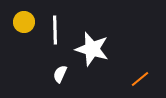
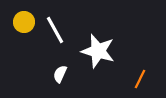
white line: rotated 28 degrees counterclockwise
white star: moved 6 px right, 2 px down
orange line: rotated 24 degrees counterclockwise
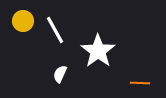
yellow circle: moved 1 px left, 1 px up
white star: rotated 20 degrees clockwise
orange line: moved 4 px down; rotated 66 degrees clockwise
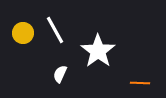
yellow circle: moved 12 px down
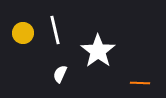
white line: rotated 16 degrees clockwise
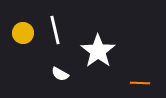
white semicircle: rotated 84 degrees counterclockwise
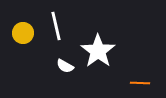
white line: moved 1 px right, 4 px up
white semicircle: moved 5 px right, 8 px up
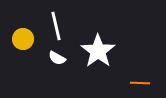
yellow circle: moved 6 px down
white semicircle: moved 8 px left, 8 px up
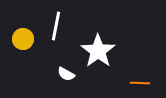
white line: rotated 24 degrees clockwise
white semicircle: moved 9 px right, 16 px down
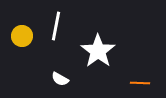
yellow circle: moved 1 px left, 3 px up
white semicircle: moved 6 px left, 5 px down
